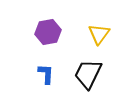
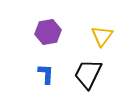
yellow triangle: moved 3 px right, 2 px down
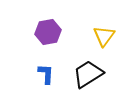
yellow triangle: moved 2 px right
black trapezoid: rotated 32 degrees clockwise
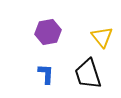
yellow triangle: moved 2 px left, 1 px down; rotated 15 degrees counterclockwise
black trapezoid: rotated 76 degrees counterclockwise
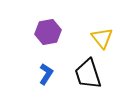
yellow triangle: moved 1 px down
blue L-shape: rotated 30 degrees clockwise
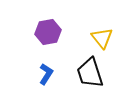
black trapezoid: moved 2 px right, 1 px up
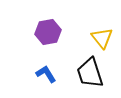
blue L-shape: rotated 65 degrees counterclockwise
